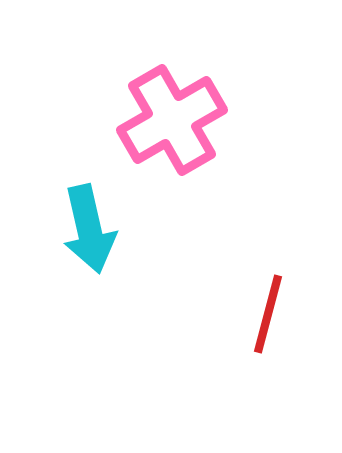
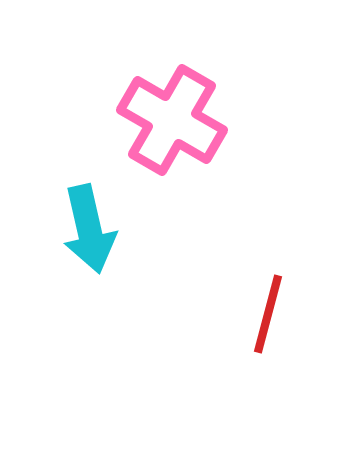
pink cross: rotated 30 degrees counterclockwise
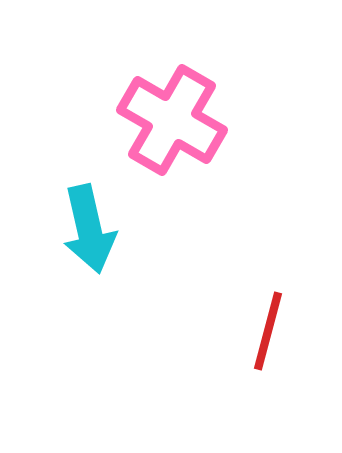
red line: moved 17 px down
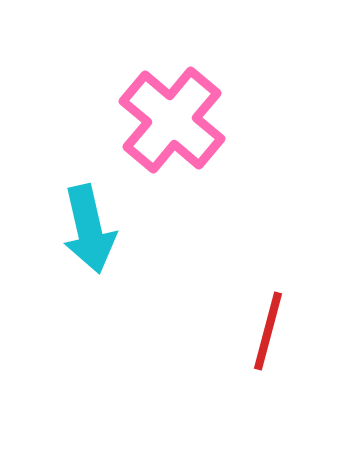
pink cross: rotated 10 degrees clockwise
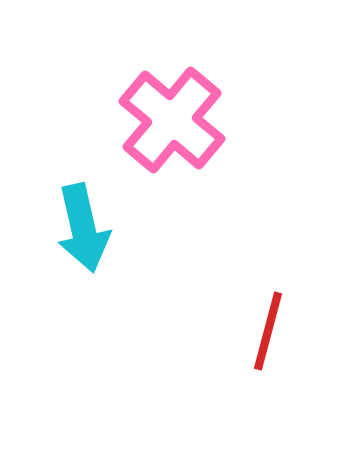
cyan arrow: moved 6 px left, 1 px up
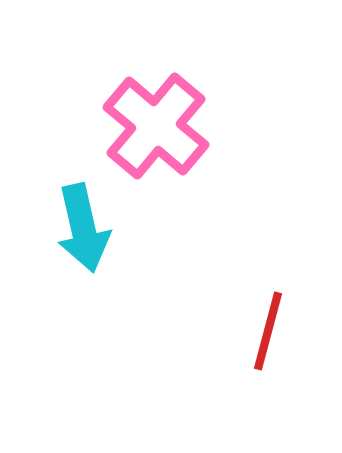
pink cross: moved 16 px left, 6 px down
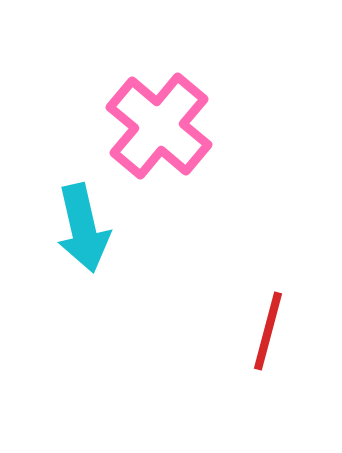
pink cross: moved 3 px right
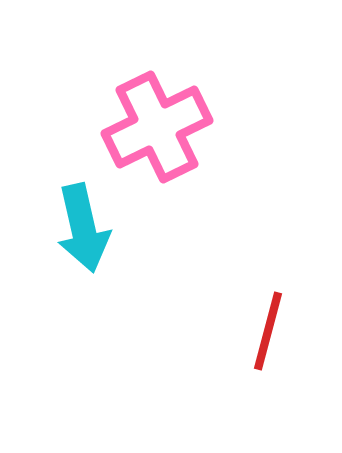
pink cross: moved 2 px left, 1 px down; rotated 24 degrees clockwise
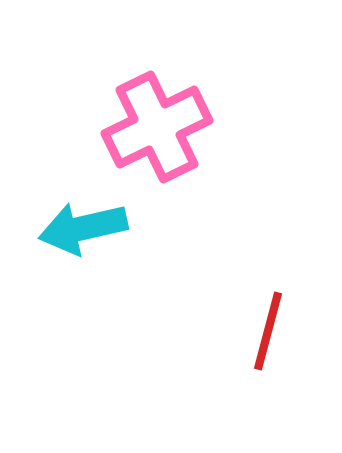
cyan arrow: rotated 90 degrees clockwise
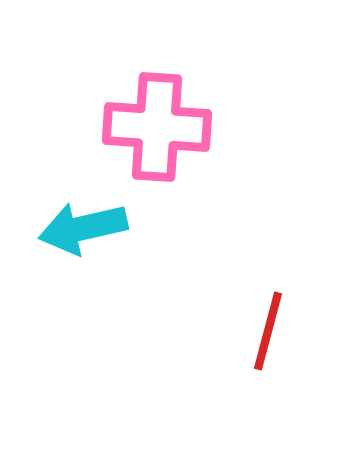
pink cross: rotated 30 degrees clockwise
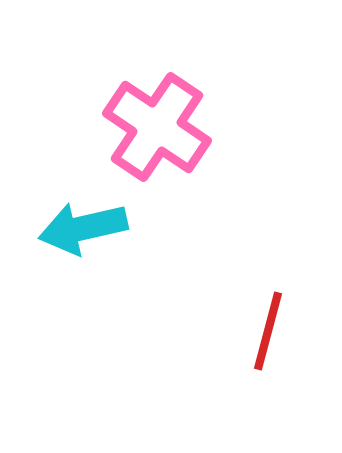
pink cross: rotated 30 degrees clockwise
